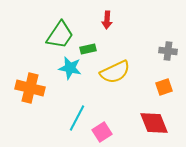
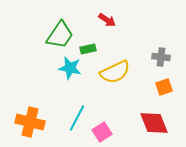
red arrow: rotated 60 degrees counterclockwise
gray cross: moved 7 px left, 6 px down
orange cross: moved 34 px down
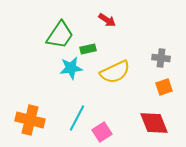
gray cross: moved 1 px down
cyan star: moved 1 px right; rotated 20 degrees counterclockwise
orange cross: moved 2 px up
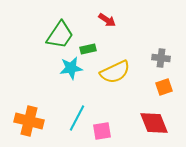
orange cross: moved 1 px left, 1 px down
pink square: moved 1 px up; rotated 24 degrees clockwise
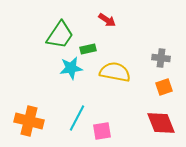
yellow semicircle: rotated 144 degrees counterclockwise
red diamond: moved 7 px right
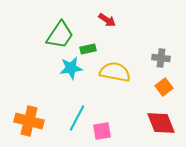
orange square: rotated 18 degrees counterclockwise
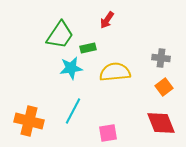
red arrow: rotated 90 degrees clockwise
green rectangle: moved 1 px up
yellow semicircle: rotated 16 degrees counterclockwise
cyan line: moved 4 px left, 7 px up
pink square: moved 6 px right, 2 px down
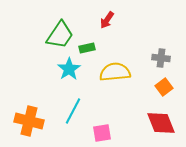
green rectangle: moved 1 px left
cyan star: moved 2 px left, 1 px down; rotated 25 degrees counterclockwise
pink square: moved 6 px left
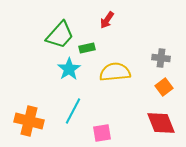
green trapezoid: rotated 8 degrees clockwise
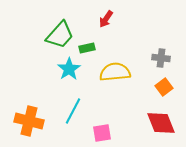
red arrow: moved 1 px left, 1 px up
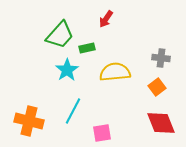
cyan star: moved 2 px left, 1 px down
orange square: moved 7 px left
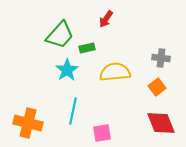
cyan line: rotated 16 degrees counterclockwise
orange cross: moved 1 px left, 2 px down
